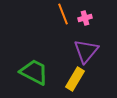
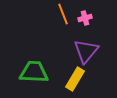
green trapezoid: rotated 24 degrees counterclockwise
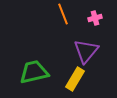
pink cross: moved 10 px right
green trapezoid: rotated 16 degrees counterclockwise
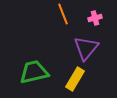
purple triangle: moved 3 px up
